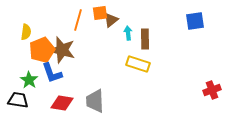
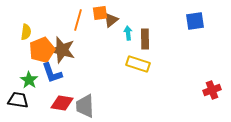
gray trapezoid: moved 10 px left, 5 px down
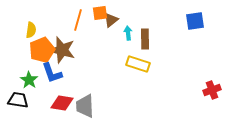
yellow semicircle: moved 5 px right, 2 px up
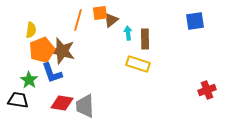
brown star: moved 1 px down
red cross: moved 5 px left
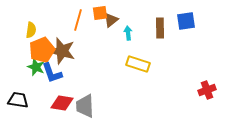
blue square: moved 9 px left
brown rectangle: moved 15 px right, 11 px up
green star: moved 7 px right, 13 px up; rotated 12 degrees counterclockwise
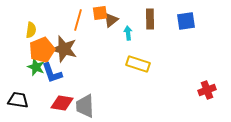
brown rectangle: moved 10 px left, 9 px up
brown star: moved 2 px right, 2 px up
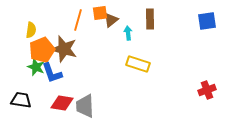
blue square: moved 21 px right
black trapezoid: moved 3 px right
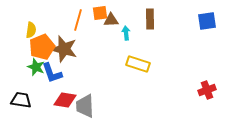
brown triangle: rotated 35 degrees clockwise
cyan arrow: moved 2 px left
orange pentagon: moved 3 px up
red diamond: moved 3 px right, 3 px up
